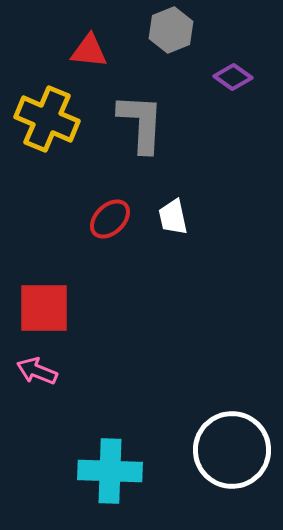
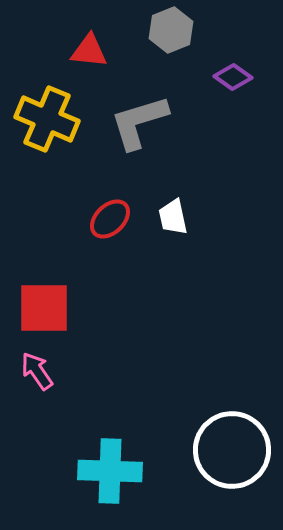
gray L-shape: moved 2 px left, 1 px up; rotated 110 degrees counterclockwise
pink arrow: rotated 33 degrees clockwise
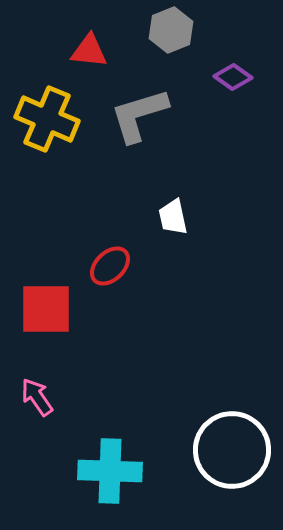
gray L-shape: moved 7 px up
red ellipse: moved 47 px down
red square: moved 2 px right, 1 px down
pink arrow: moved 26 px down
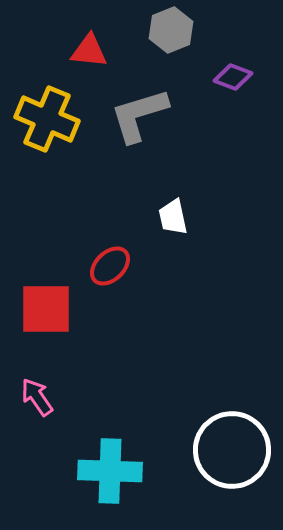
purple diamond: rotated 15 degrees counterclockwise
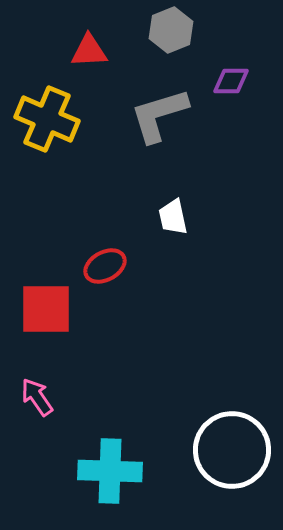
red triangle: rotated 9 degrees counterclockwise
purple diamond: moved 2 px left, 4 px down; rotated 21 degrees counterclockwise
gray L-shape: moved 20 px right
red ellipse: moved 5 px left; rotated 15 degrees clockwise
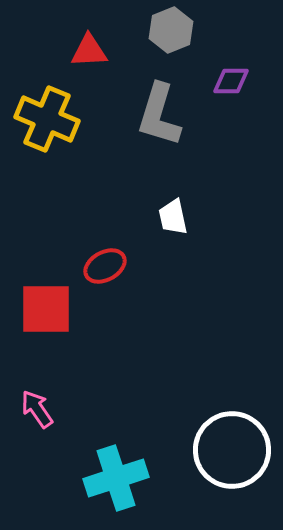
gray L-shape: rotated 56 degrees counterclockwise
pink arrow: moved 12 px down
cyan cross: moved 6 px right, 7 px down; rotated 20 degrees counterclockwise
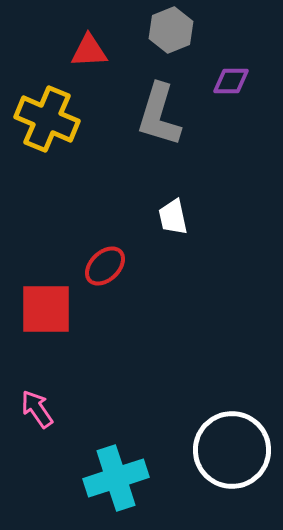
red ellipse: rotated 15 degrees counterclockwise
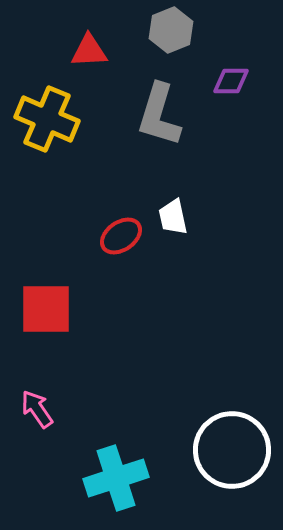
red ellipse: moved 16 px right, 30 px up; rotated 9 degrees clockwise
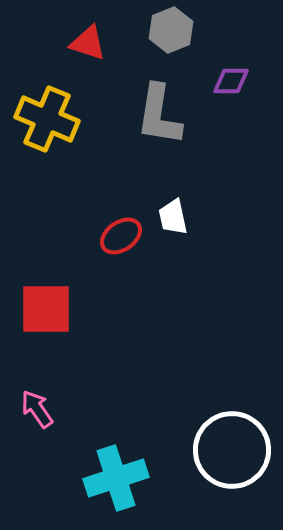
red triangle: moved 1 px left, 8 px up; rotated 21 degrees clockwise
gray L-shape: rotated 8 degrees counterclockwise
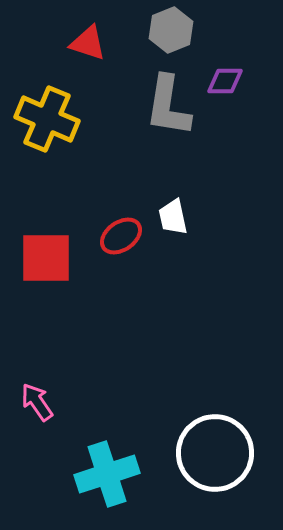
purple diamond: moved 6 px left
gray L-shape: moved 9 px right, 9 px up
red square: moved 51 px up
pink arrow: moved 7 px up
white circle: moved 17 px left, 3 px down
cyan cross: moved 9 px left, 4 px up
